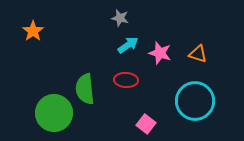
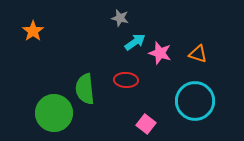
cyan arrow: moved 7 px right, 3 px up
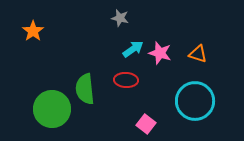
cyan arrow: moved 2 px left, 7 px down
green circle: moved 2 px left, 4 px up
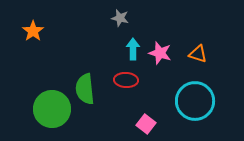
cyan arrow: rotated 55 degrees counterclockwise
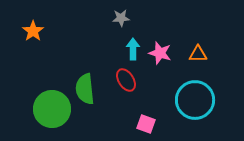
gray star: moved 1 px right; rotated 18 degrees counterclockwise
orange triangle: rotated 18 degrees counterclockwise
red ellipse: rotated 55 degrees clockwise
cyan circle: moved 1 px up
pink square: rotated 18 degrees counterclockwise
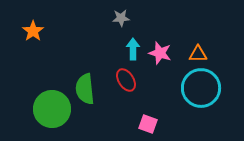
cyan circle: moved 6 px right, 12 px up
pink square: moved 2 px right
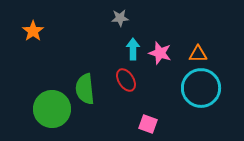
gray star: moved 1 px left
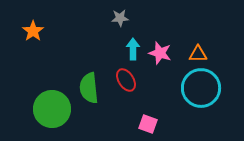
green semicircle: moved 4 px right, 1 px up
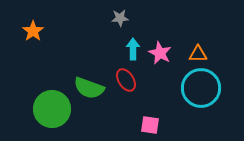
pink star: rotated 10 degrees clockwise
green semicircle: rotated 64 degrees counterclockwise
pink square: moved 2 px right, 1 px down; rotated 12 degrees counterclockwise
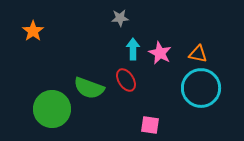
orange triangle: rotated 12 degrees clockwise
